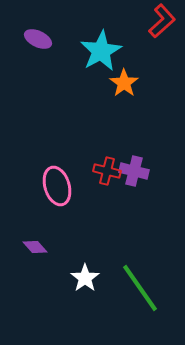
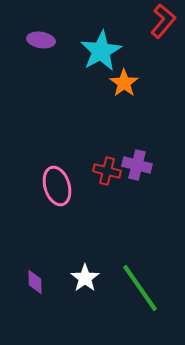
red L-shape: moved 1 px right; rotated 8 degrees counterclockwise
purple ellipse: moved 3 px right, 1 px down; rotated 16 degrees counterclockwise
purple cross: moved 3 px right, 6 px up
purple diamond: moved 35 px down; rotated 40 degrees clockwise
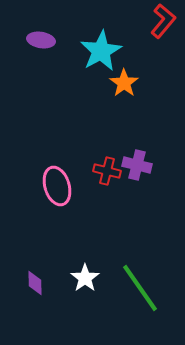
purple diamond: moved 1 px down
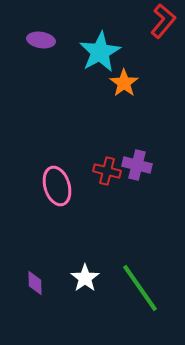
cyan star: moved 1 px left, 1 px down
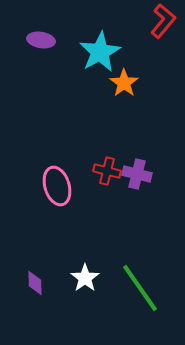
purple cross: moved 9 px down
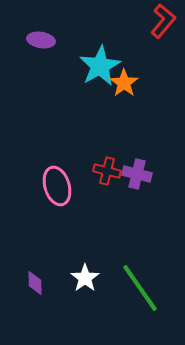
cyan star: moved 14 px down
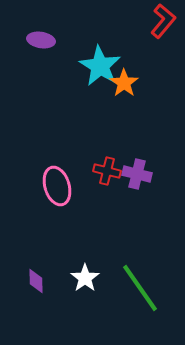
cyan star: rotated 12 degrees counterclockwise
purple diamond: moved 1 px right, 2 px up
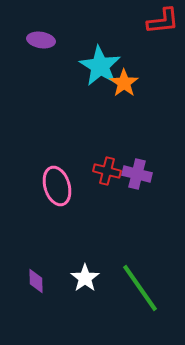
red L-shape: rotated 44 degrees clockwise
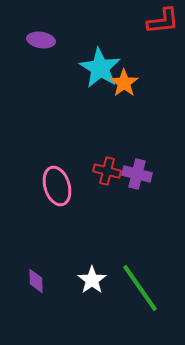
cyan star: moved 2 px down
white star: moved 7 px right, 2 px down
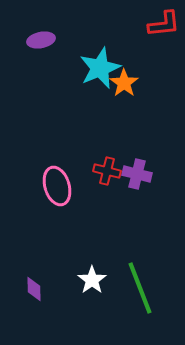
red L-shape: moved 1 px right, 3 px down
purple ellipse: rotated 20 degrees counterclockwise
cyan star: rotated 18 degrees clockwise
purple diamond: moved 2 px left, 8 px down
green line: rotated 14 degrees clockwise
